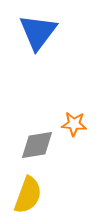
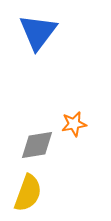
orange star: rotated 15 degrees counterclockwise
yellow semicircle: moved 2 px up
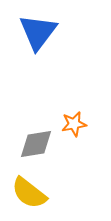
gray diamond: moved 1 px left, 1 px up
yellow semicircle: moved 1 px right; rotated 108 degrees clockwise
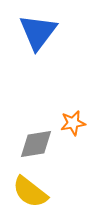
orange star: moved 1 px left, 1 px up
yellow semicircle: moved 1 px right, 1 px up
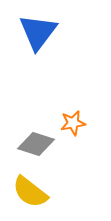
gray diamond: rotated 27 degrees clockwise
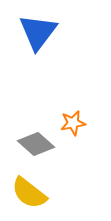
gray diamond: rotated 24 degrees clockwise
yellow semicircle: moved 1 px left, 1 px down
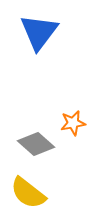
blue triangle: moved 1 px right
yellow semicircle: moved 1 px left
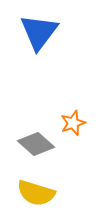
orange star: rotated 10 degrees counterclockwise
yellow semicircle: moved 8 px right; rotated 21 degrees counterclockwise
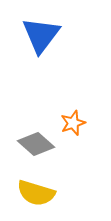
blue triangle: moved 2 px right, 3 px down
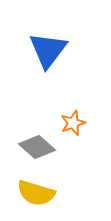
blue triangle: moved 7 px right, 15 px down
gray diamond: moved 1 px right, 3 px down
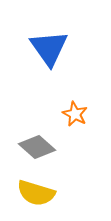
blue triangle: moved 1 px right, 2 px up; rotated 12 degrees counterclockwise
orange star: moved 2 px right, 9 px up; rotated 25 degrees counterclockwise
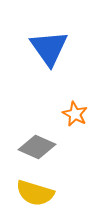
gray diamond: rotated 18 degrees counterclockwise
yellow semicircle: moved 1 px left
